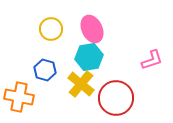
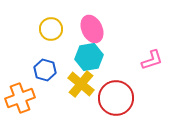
orange cross: moved 1 px right, 1 px down; rotated 32 degrees counterclockwise
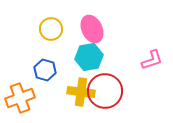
yellow cross: moved 8 px down; rotated 32 degrees counterclockwise
red circle: moved 11 px left, 7 px up
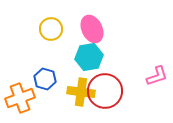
pink L-shape: moved 5 px right, 16 px down
blue hexagon: moved 9 px down
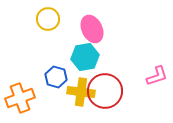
yellow circle: moved 3 px left, 10 px up
cyan hexagon: moved 4 px left
blue hexagon: moved 11 px right, 2 px up
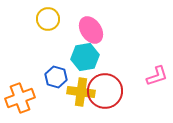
pink ellipse: moved 1 px left, 1 px down; rotated 8 degrees counterclockwise
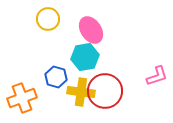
orange cross: moved 2 px right
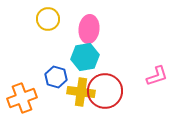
pink ellipse: moved 2 px left, 1 px up; rotated 40 degrees clockwise
